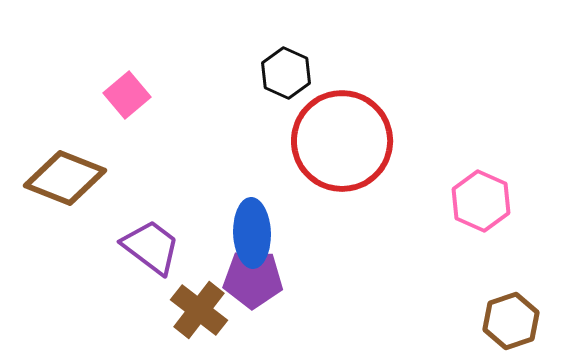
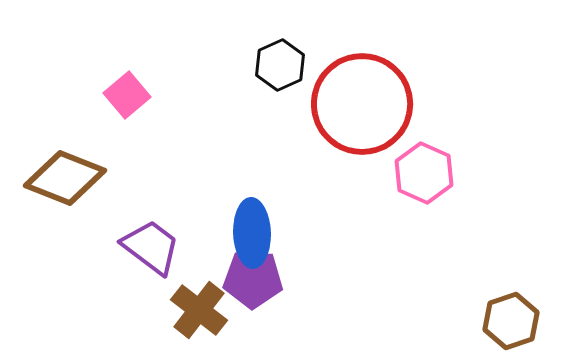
black hexagon: moved 6 px left, 8 px up; rotated 12 degrees clockwise
red circle: moved 20 px right, 37 px up
pink hexagon: moved 57 px left, 28 px up
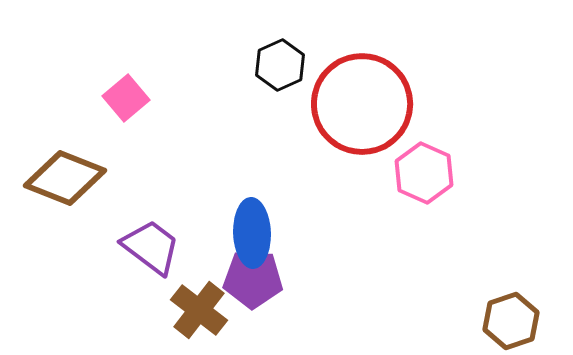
pink square: moved 1 px left, 3 px down
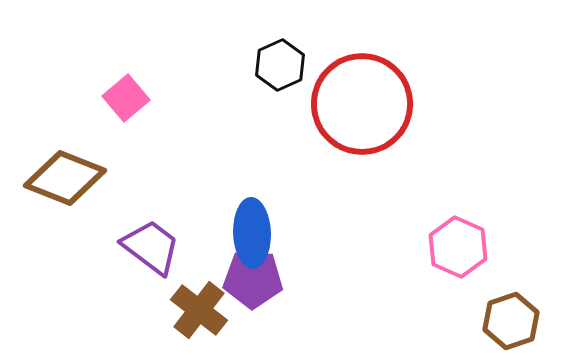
pink hexagon: moved 34 px right, 74 px down
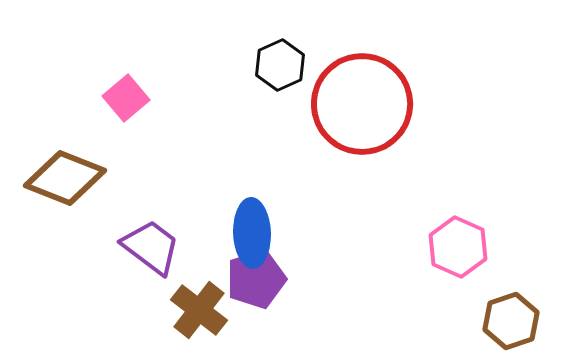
purple pentagon: moved 3 px right; rotated 20 degrees counterclockwise
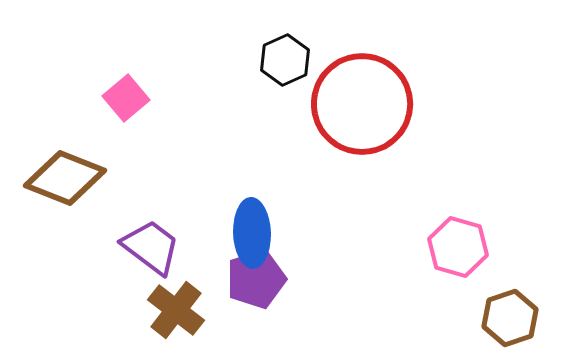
black hexagon: moved 5 px right, 5 px up
pink hexagon: rotated 8 degrees counterclockwise
brown cross: moved 23 px left
brown hexagon: moved 1 px left, 3 px up
